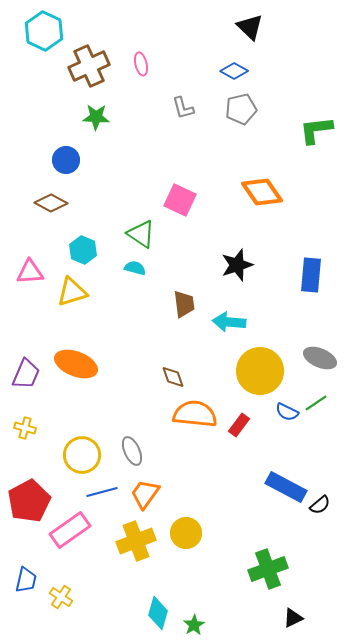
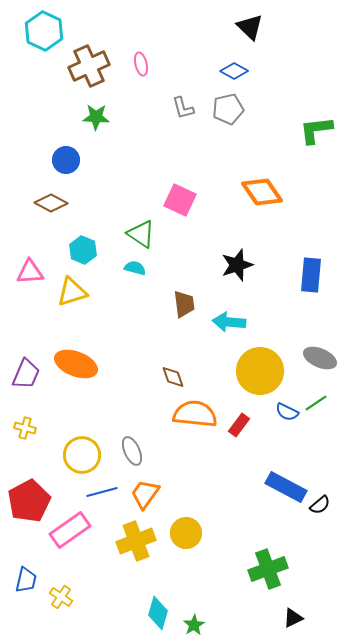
gray pentagon at (241, 109): moved 13 px left
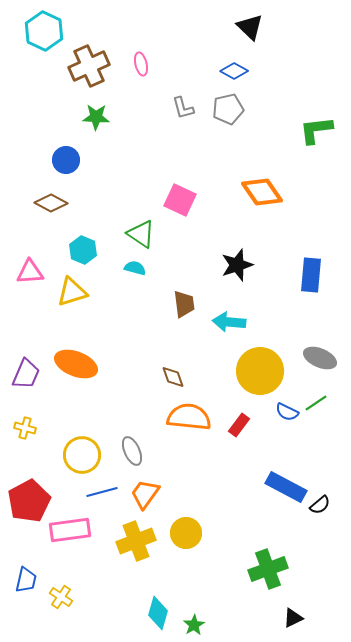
orange semicircle at (195, 414): moved 6 px left, 3 px down
pink rectangle at (70, 530): rotated 27 degrees clockwise
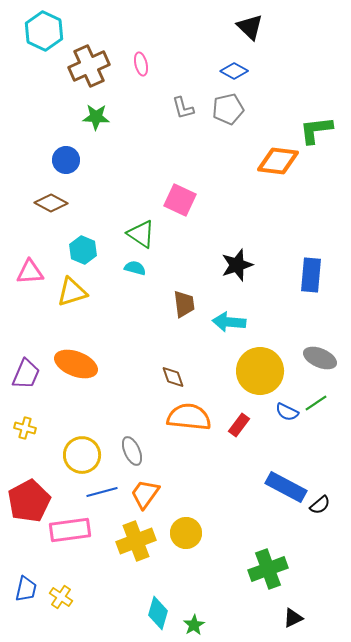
orange diamond at (262, 192): moved 16 px right, 31 px up; rotated 48 degrees counterclockwise
blue trapezoid at (26, 580): moved 9 px down
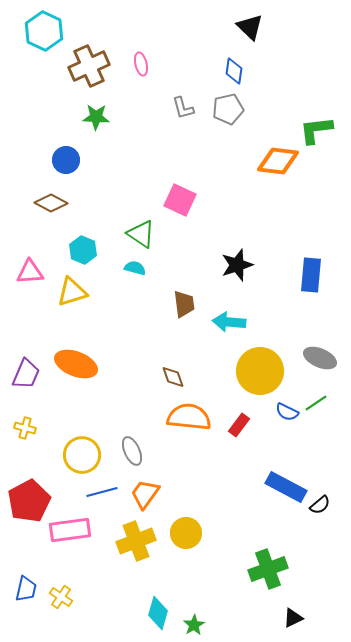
blue diamond at (234, 71): rotated 68 degrees clockwise
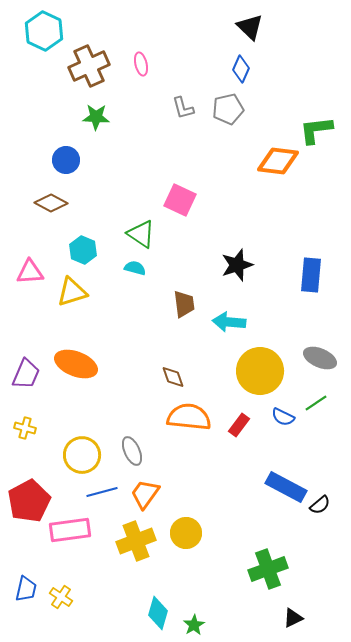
blue diamond at (234, 71): moved 7 px right, 2 px up; rotated 16 degrees clockwise
blue semicircle at (287, 412): moved 4 px left, 5 px down
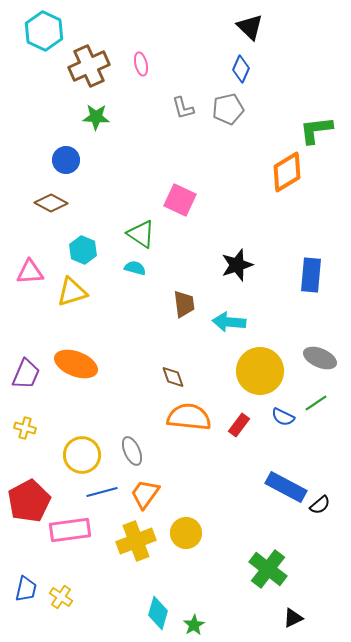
orange diamond at (278, 161): moved 9 px right, 11 px down; rotated 39 degrees counterclockwise
green cross at (268, 569): rotated 33 degrees counterclockwise
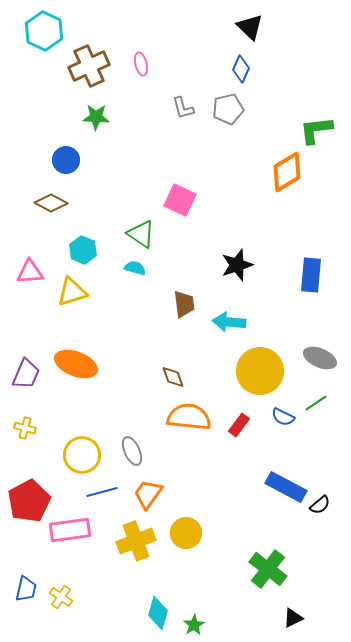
orange trapezoid at (145, 494): moved 3 px right
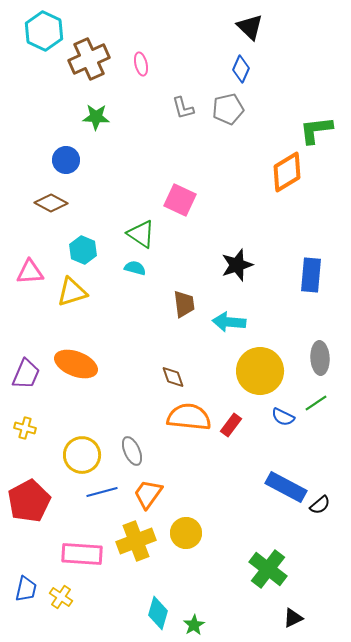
brown cross at (89, 66): moved 7 px up
gray ellipse at (320, 358): rotated 64 degrees clockwise
red rectangle at (239, 425): moved 8 px left
pink rectangle at (70, 530): moved 12 px right, 24 px down; rotated 12 degrees clockwise
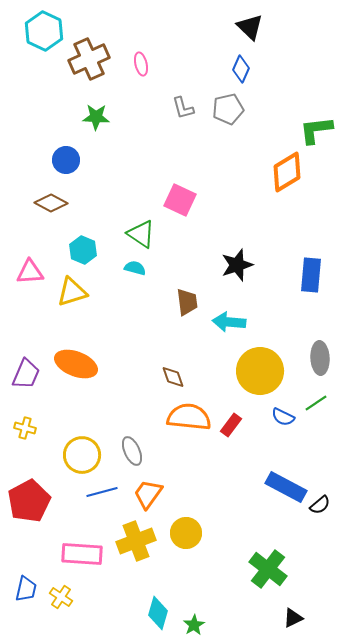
brown trapezoid at (184, 304): moved 3 px right, 2 px up
